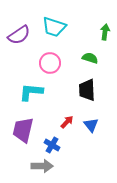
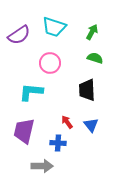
green arrow: moved 13 px left; rotated 21 degrees clockwise
green semicircle: moved 5 px right
red arrow: rotated 80 degrees counterclockwise
purple trapezoid: moved 1 px right, 1 px down
blue cross: moved 6 px right, 2 px up; rotated 28 degrees counterclockwise
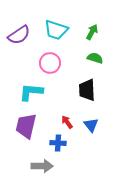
cyan trapezoid: moved 2 px right, 3 px down
purple trapezoid: moved 2 px right, 5 px up
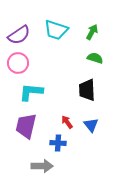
pink circle: moved 32 px left
